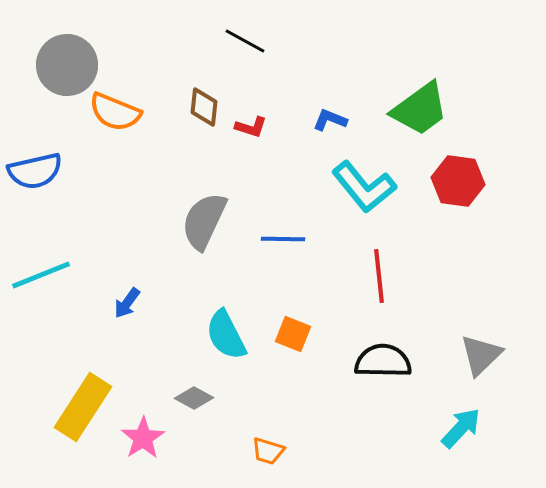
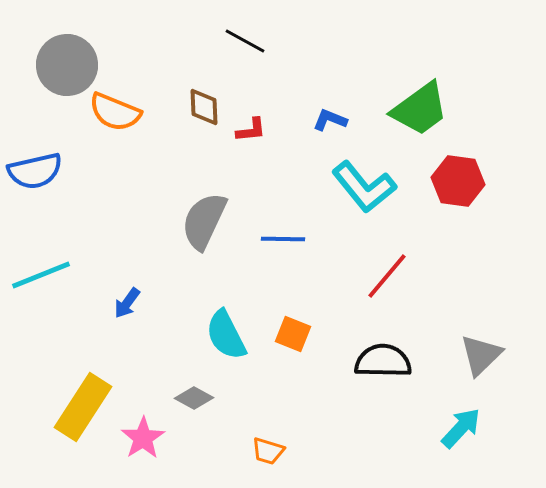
brown diamond: rotated 9 degrees counterclockwise
red L-shape: moved 3 px down; rotated 24 degrees counterclockwise
red line: moved 8 px right; rotated 46 degrees clockwise
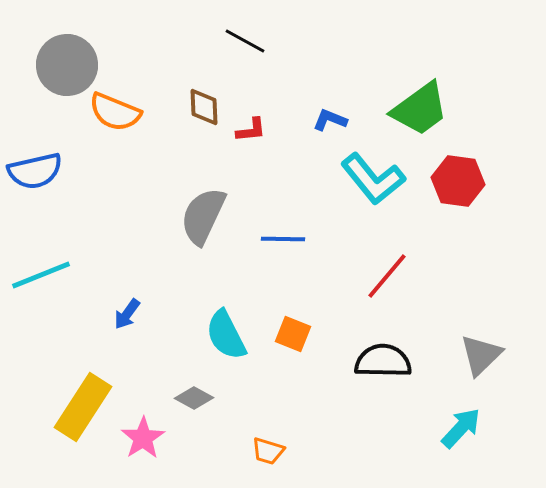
cyan L-shape: moved 9 px right, 8 px up
gray semicircle: moved 1 px left, 5 px up
blue arrow: moved 11 px down
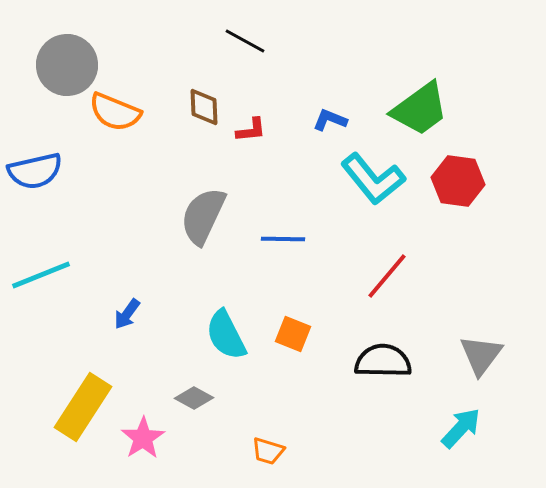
gray triangle: rotated 9 degrees counterclockwise
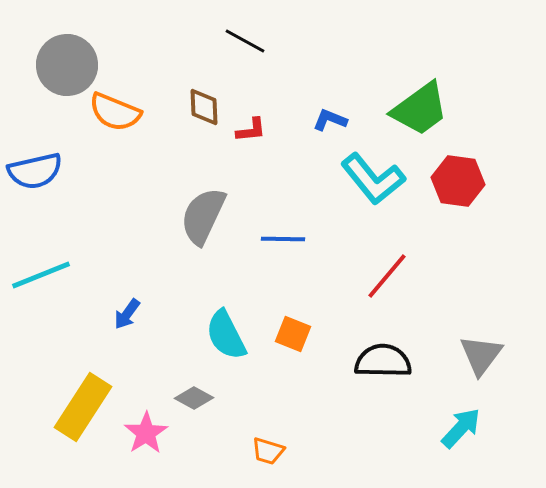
pink star: moved 3 px right, 5 px up
